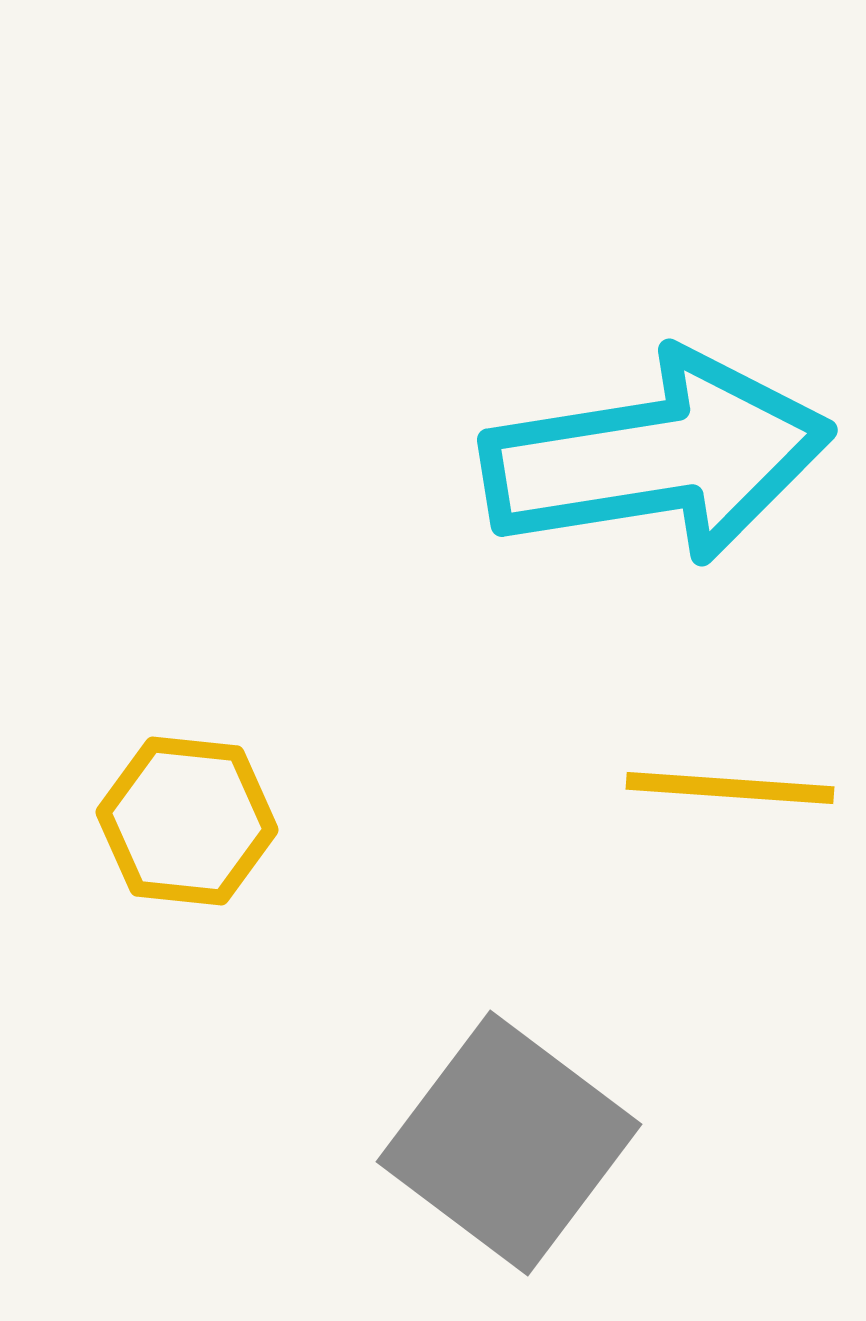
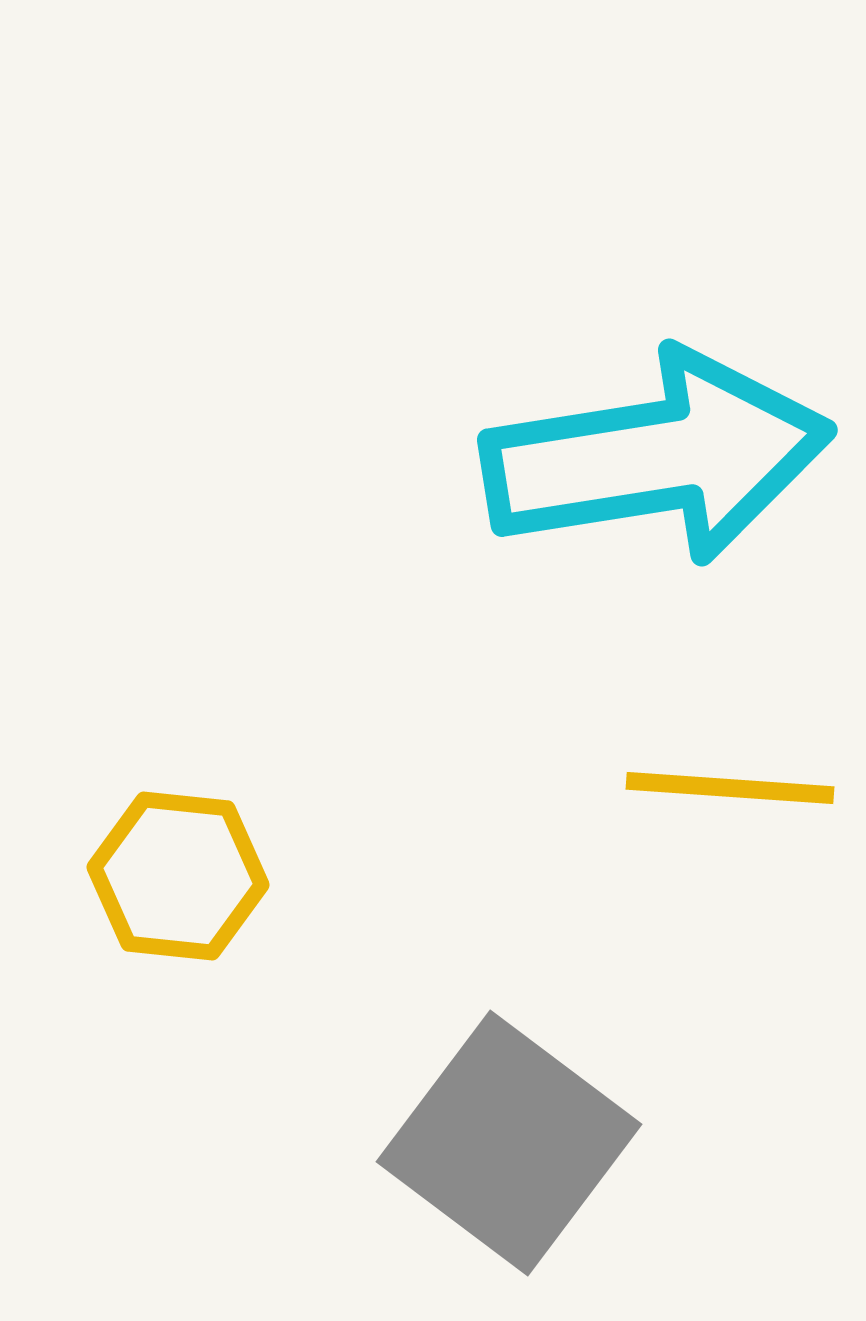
yellow hexagon: moved 9 px left, 55 px down
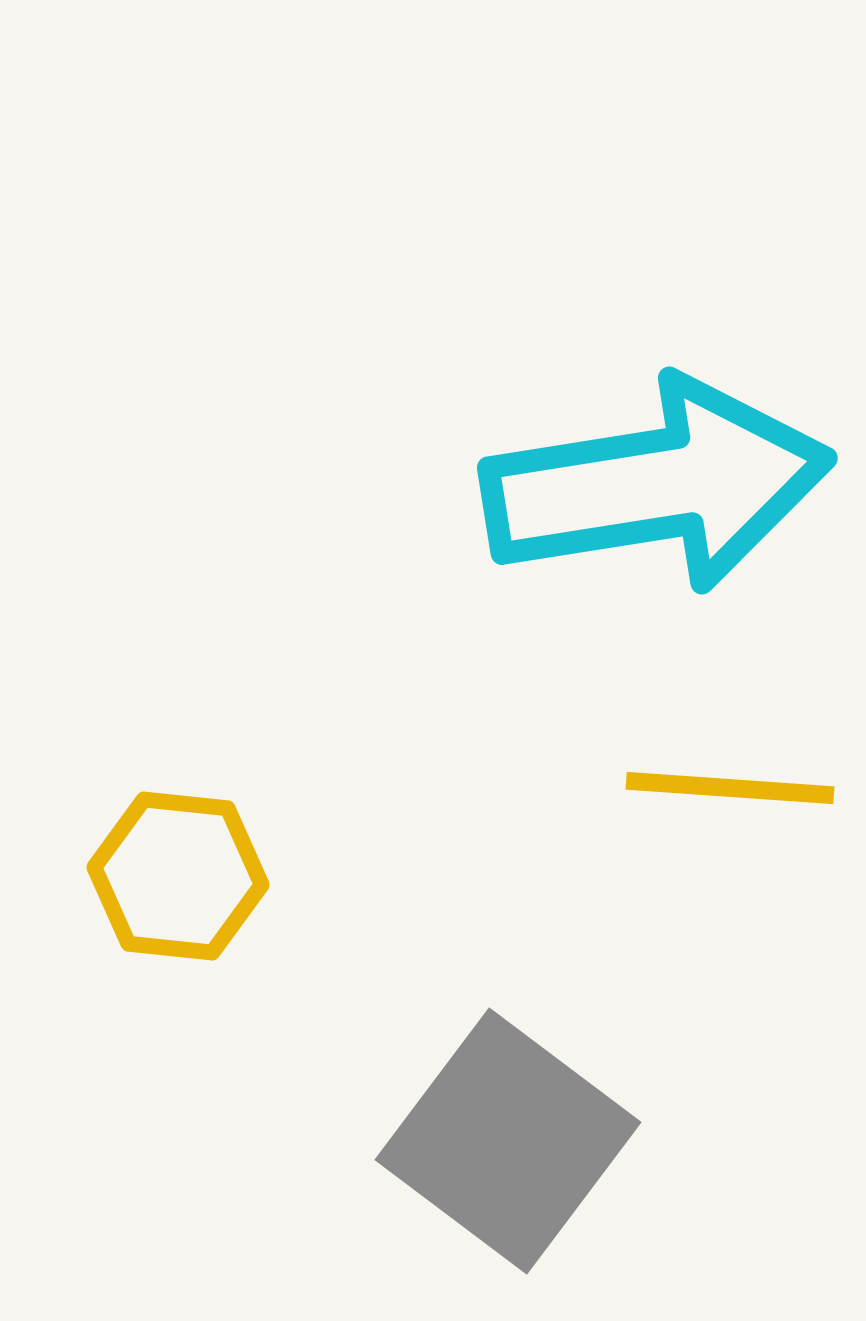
cyan arrow: moved 28 px down
gray square: moved 1 px left, 2 px up
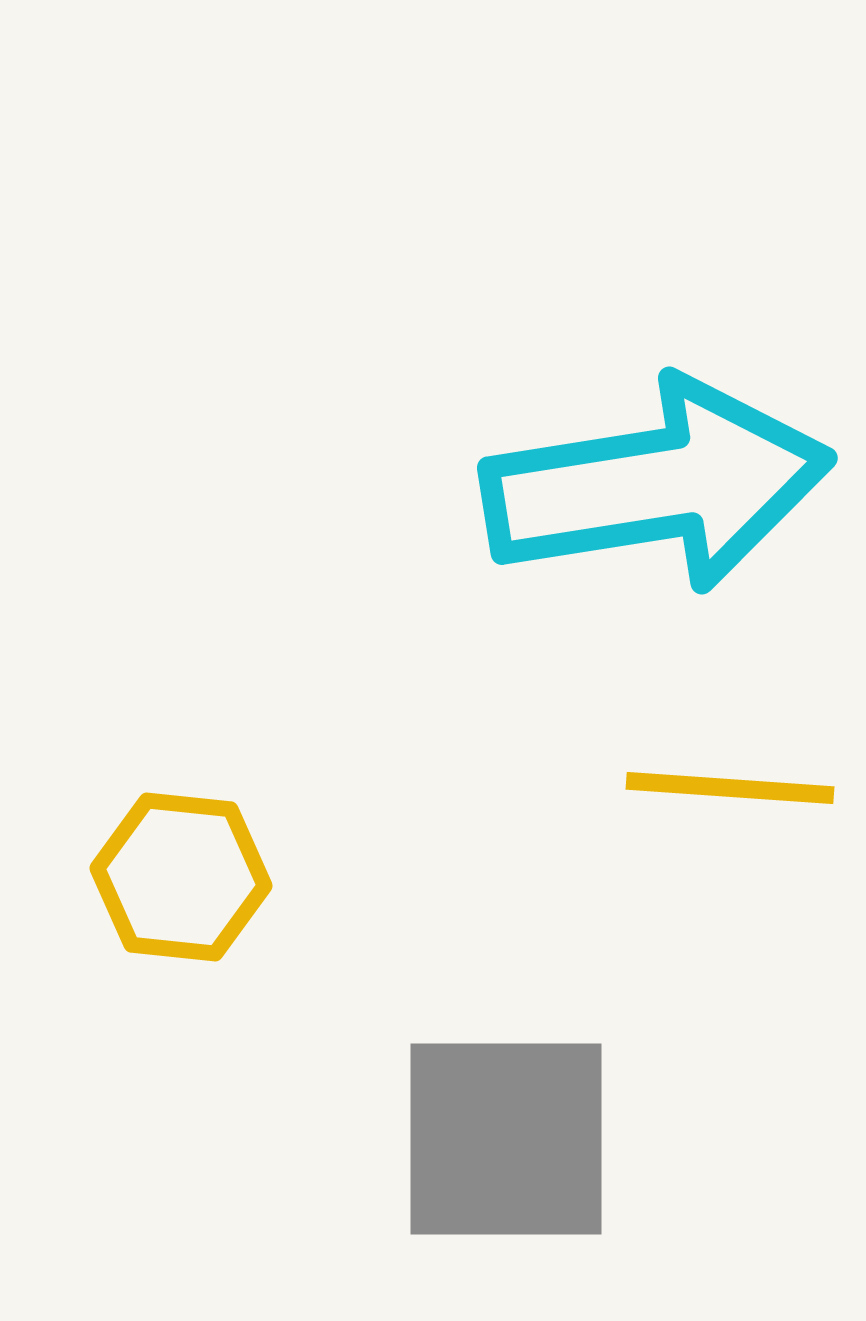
yellow hexagon: moved 3 px right, 1 px down
gray square: moved 2 px left, 2 px up; rotated 37 degrees counterclockwise
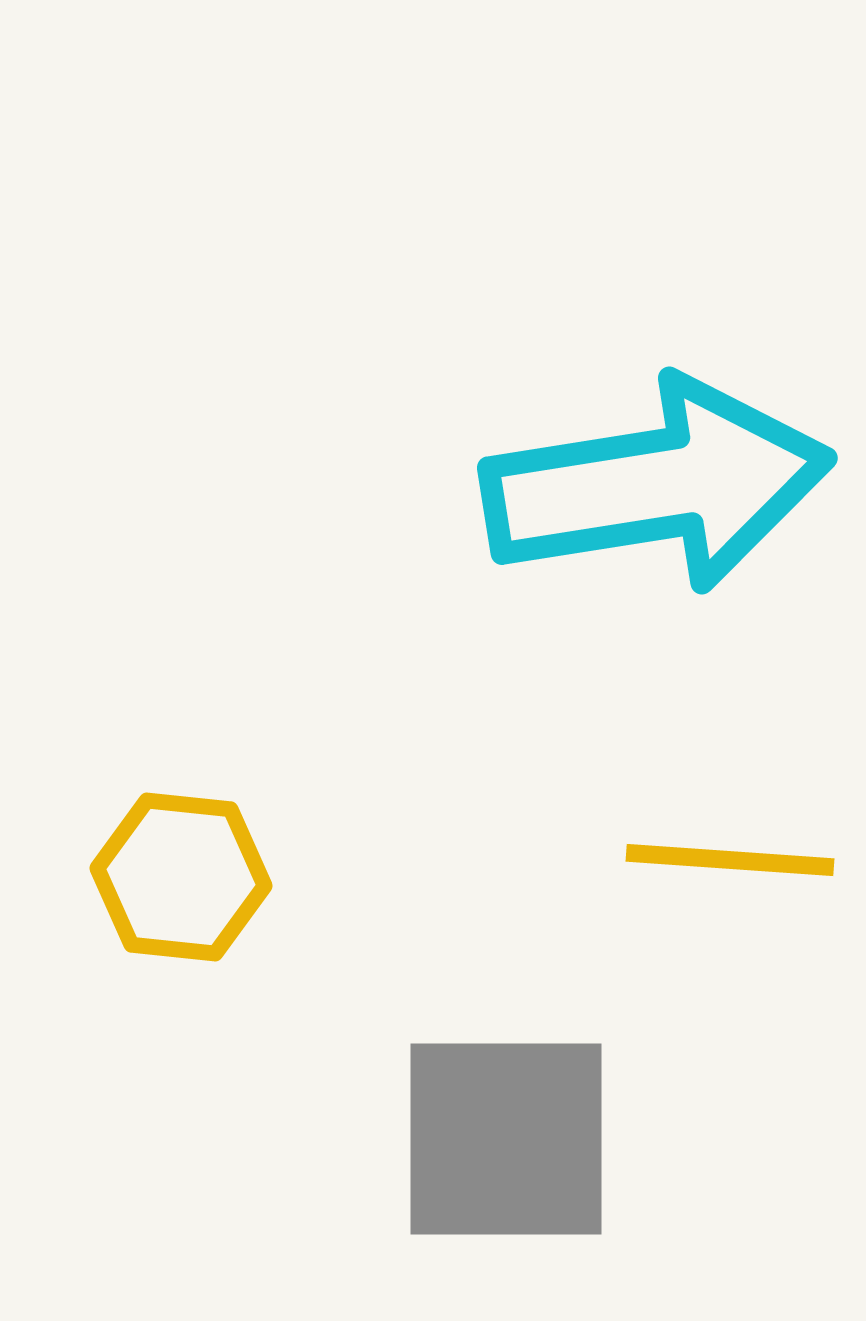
yellow line: moved 72 px down
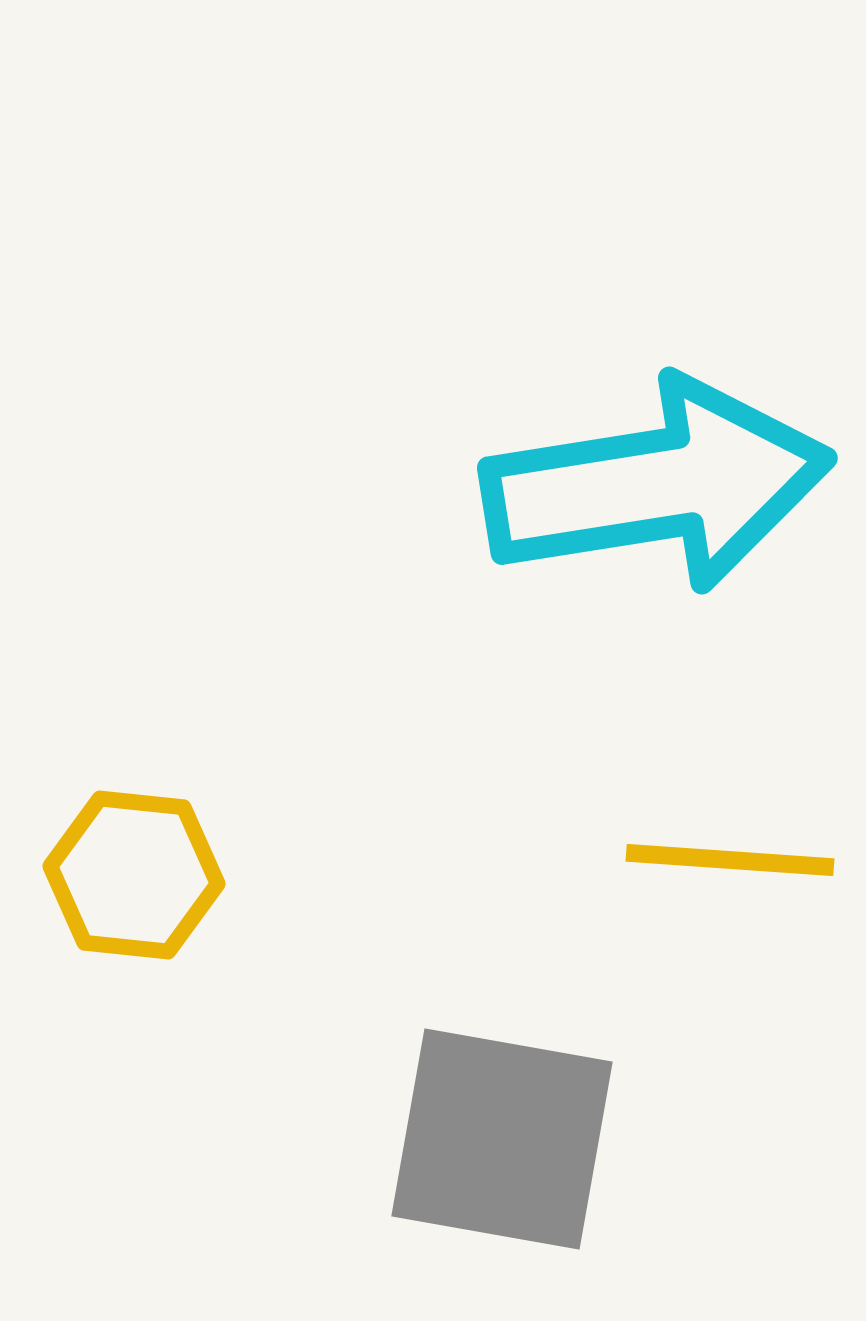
yellow hexagon: moved 47 px left, 2 px up
gray square: moved 4 px left; rotated 10 degrees clockwise
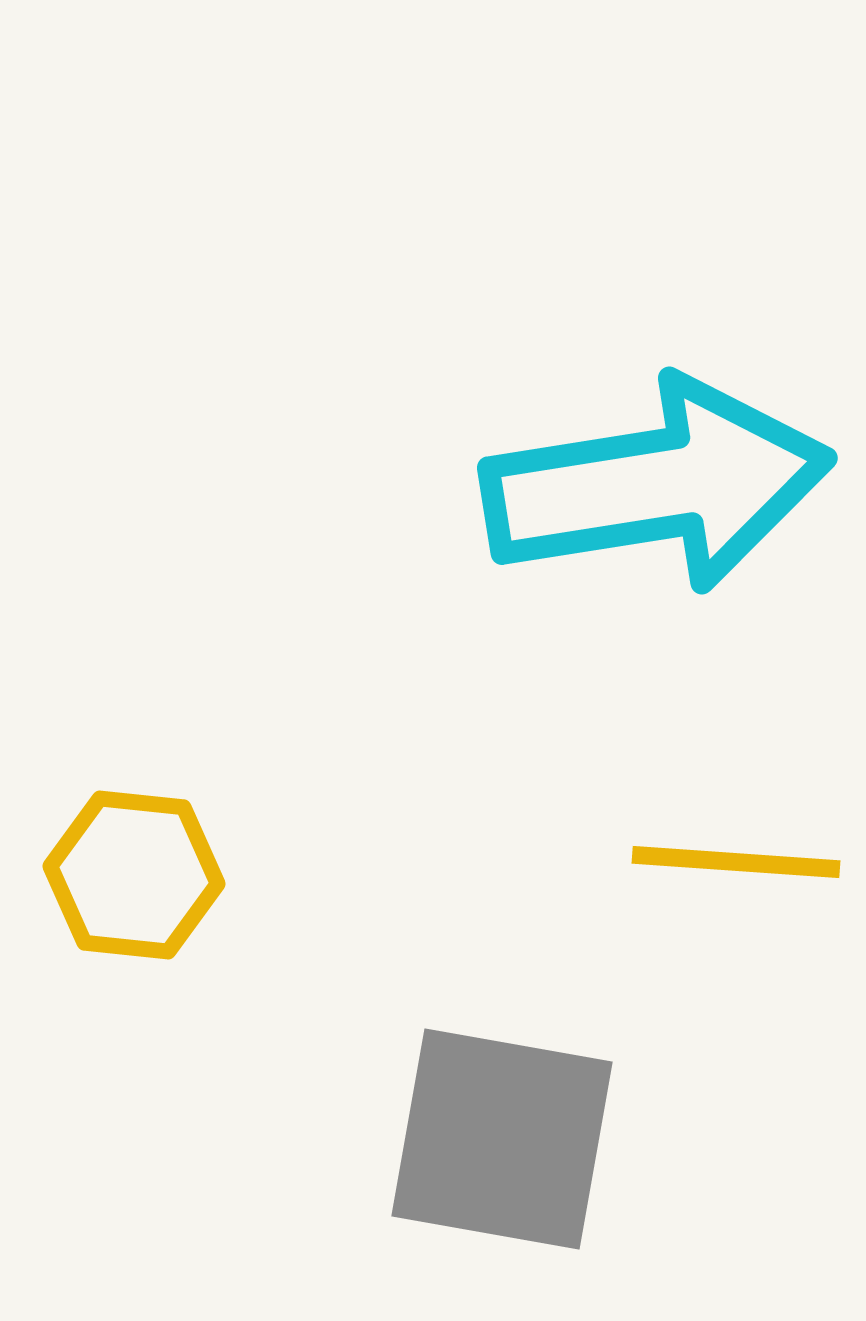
yellow line: moved 6 px right, 2 px down
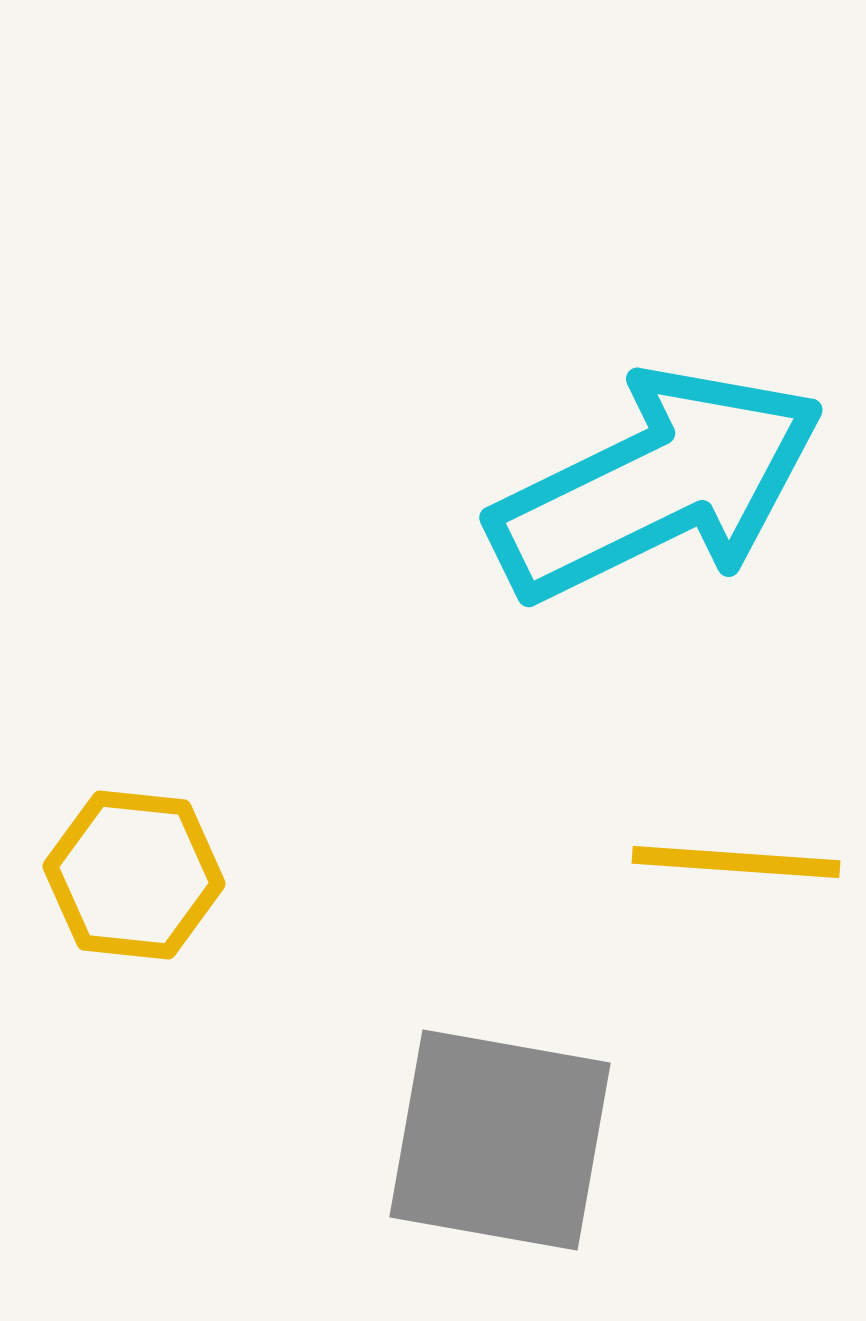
cyan arrow: rotated 17 degrees counterclockwise
gray square: moved 2 px left, 1 px down
